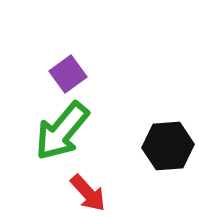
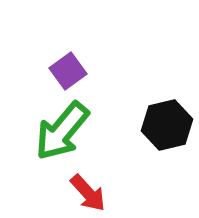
purple square: moved 3 px up
black hexagon: moved 1 px left, 21 px up; rotated 9 degrees counterclockwise
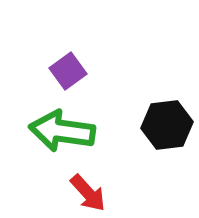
black hexagon: rotated 6 degrees clockwise
green arrow: rotated 58 degrees clockwise
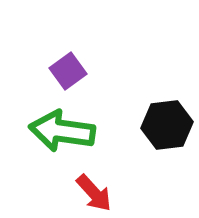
red arrow: moved 6 px right
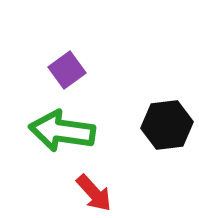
purple square: moved 1 px left, 1 px up
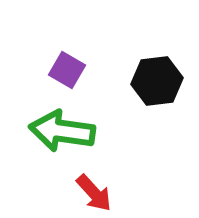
purple square: rotated 24 degrees counterclockwise
black hexagon: moved 10 px left, 44 px up
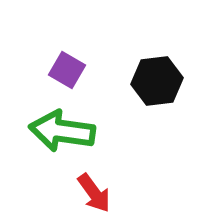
red arrow: rotated 6 degrees clockwise
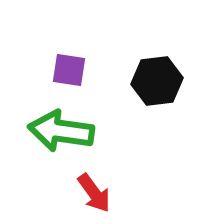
purple square: moved 2 px right; rotated 21 degrees counterclockwise
green arrow: moved 1 px left
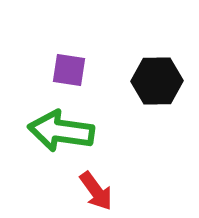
black hexagon: rotated 6 degrees clockwise
red arrow: moved 2 px right, 2 px up
